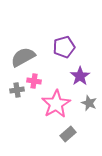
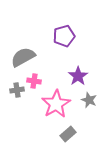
purple pentagon: moved 11 px up
purple star: moved 2 px left
gray star: moved 3 px up
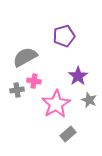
gray semicircle: moved 2 px right
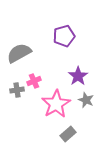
gray semicircle: moved 6 px left, 4 px up
pink cross: rotated 32 degrees counterclockwise
gray star: moved 3 px left
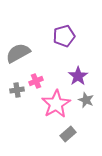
gray semicircle: moved 1 px left
pink cross: moved 2 px right
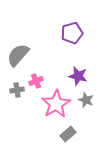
purple pentagon: moved 8 px right, 3 px up
gray semicircle: moved 2 px down; rotated 20 degrees counterclockwise
purple star: rotated 24 degrees counterclockwise
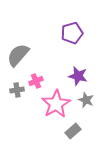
gray rectangle: moved 5 px right, 3 px up
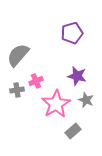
purple star: moved 1 px left
